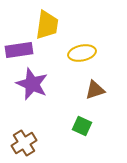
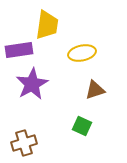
purple star: rotated 20 degrees clockwise
brown cross: rotated 15 degrees clockwise
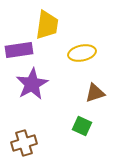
brown triangle: moved 3 px down
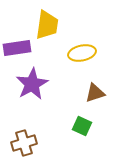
purple rectangle: moved 2 px left, 2 px up
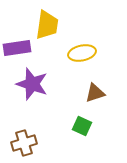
purple star: rotated 24 degrees counterclockwise
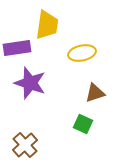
purple star: moved 2 px left, 1 px up
green square: moved 1 px right, 2 px up
brown cross: moved 1 px right, 2 px down; rotated 25 degrees counterclockwise
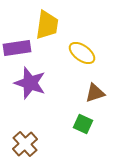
yellow ellipse: rotated 48 degrees clockwise
brown cross: moved 1 px up
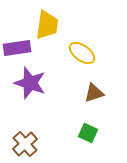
brown triangle: moved 1 px left
green square: moved 5 px right, 9 px down
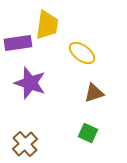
purple rectangle: moved 1 px right, 5 px up
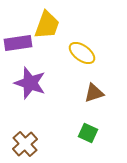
yellow trapezoid: rotated 12 degrees clockwise
